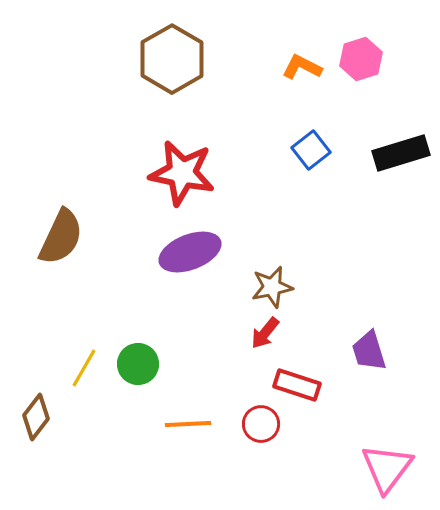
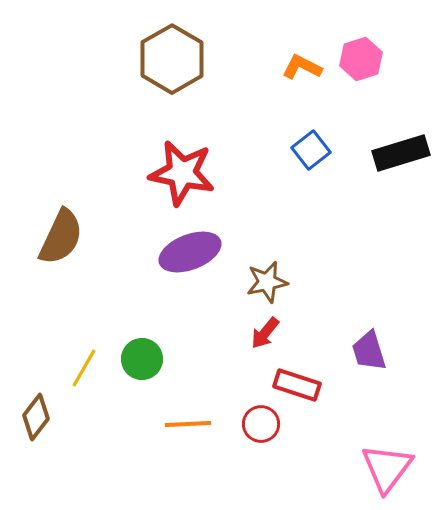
brown star: moved 5 px left, 5 px up
green circle: moved 4 px right, 5 px up
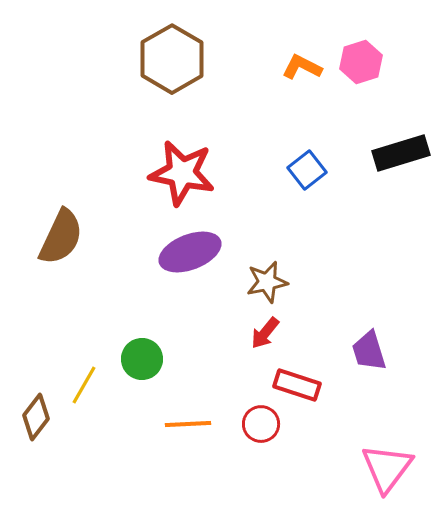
pink hexagon: moved 3 px down
blue square: moved 4 px left, 20 px down
yellow line: moved 17 px down
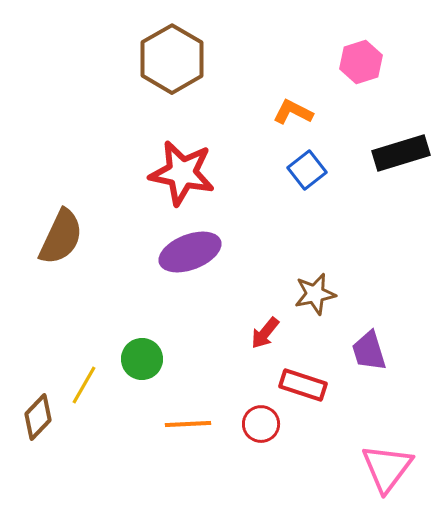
orange L-shape: moved 9 px left, 45 px down
brown star: moved 48 px right, 12 px down
red rectangle: moved 6 px right
brown diamond: moved 2 px right; rotated 6 degrees clockwise
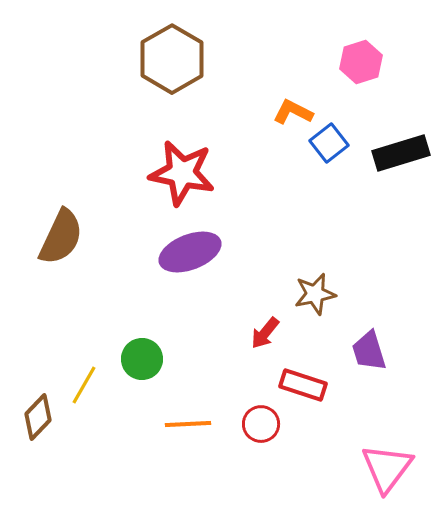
blue square: moved 22 px right, 27 px up
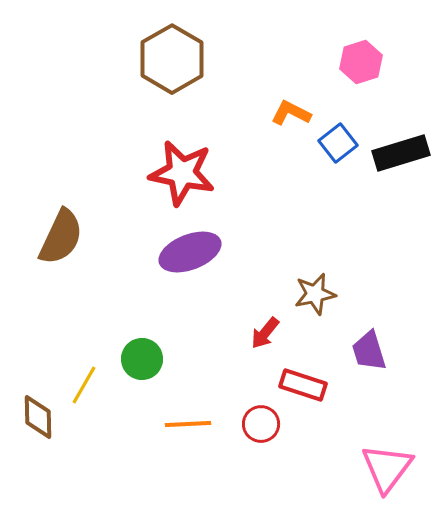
orange L-shape: moved 2 px left, 1 px down
blue square: moved 9 px right
brown diamond: rotated 45 degrees counterclockwise
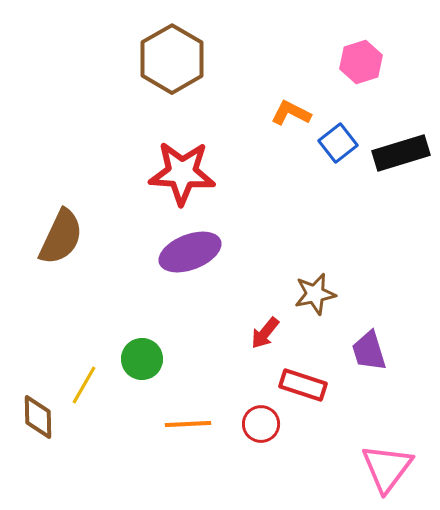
red star: rotated 8 degrees counterclockwise
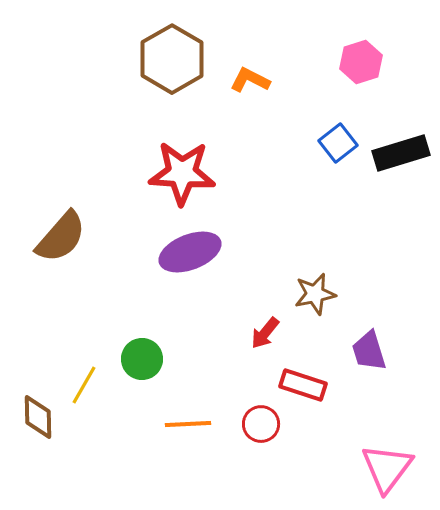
orange L-shape: moved 41 px left, 33 px up
brown semicircle: rotated 16 degrees clockwise
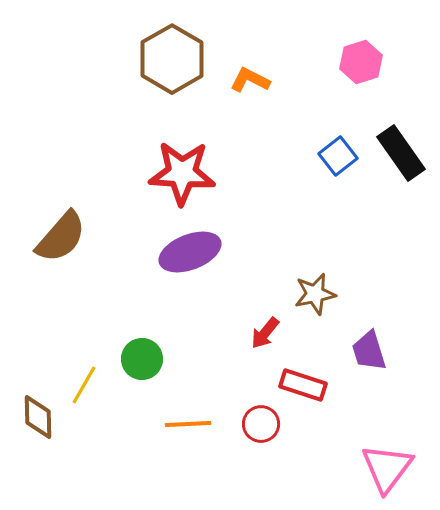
blue square: moved 13 px down
black rectangle: rotated 72 degrees clockwise
